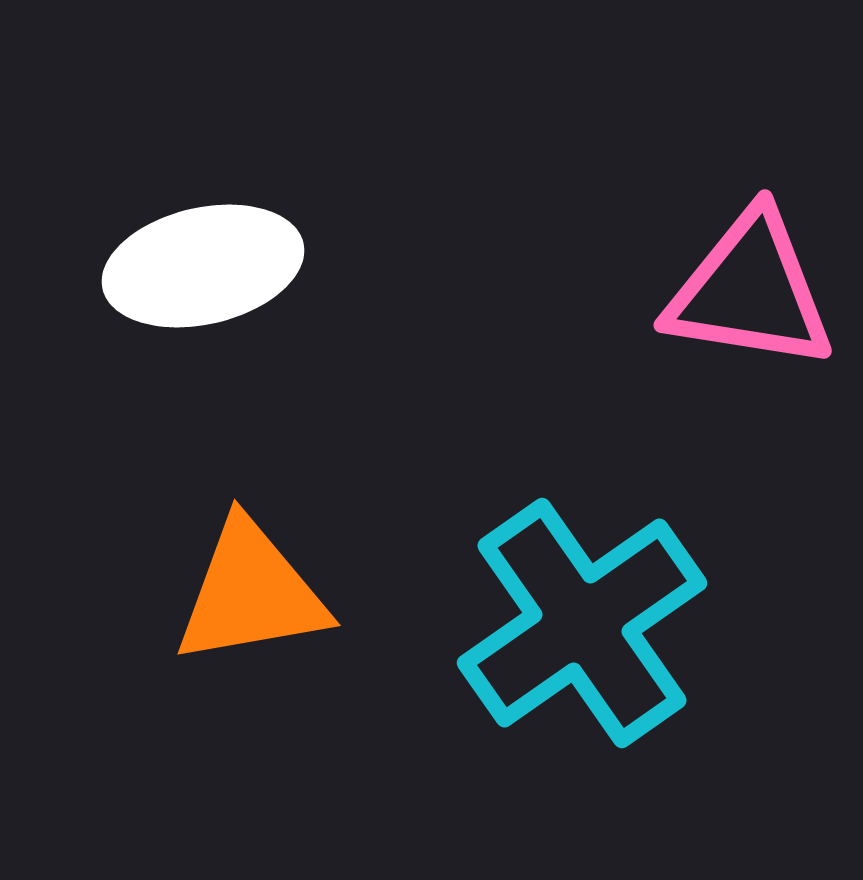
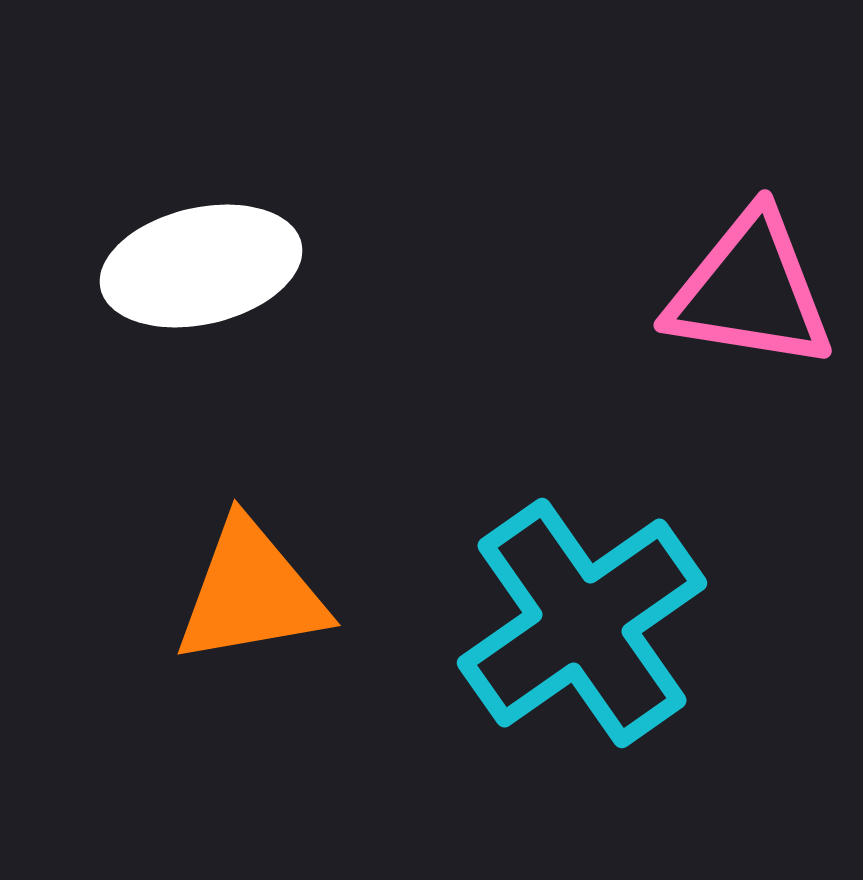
white ellipse: moved 2 px left
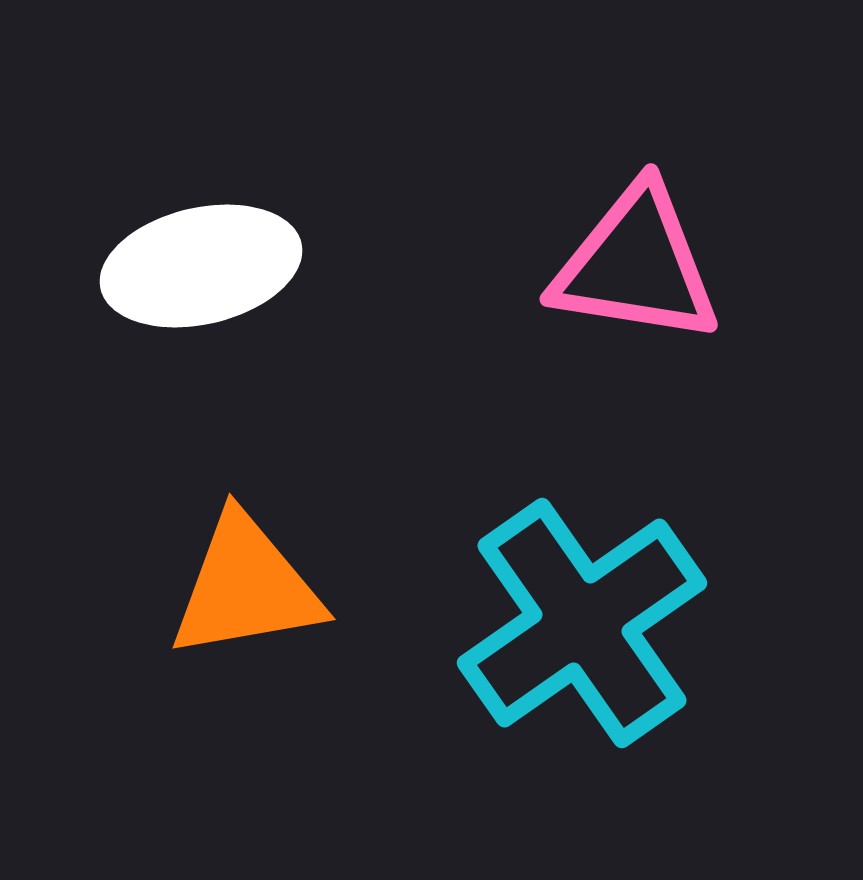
pink triangle: moved 114 px left, 26 px up
orange triangle: moved 5 px left, 6 px up
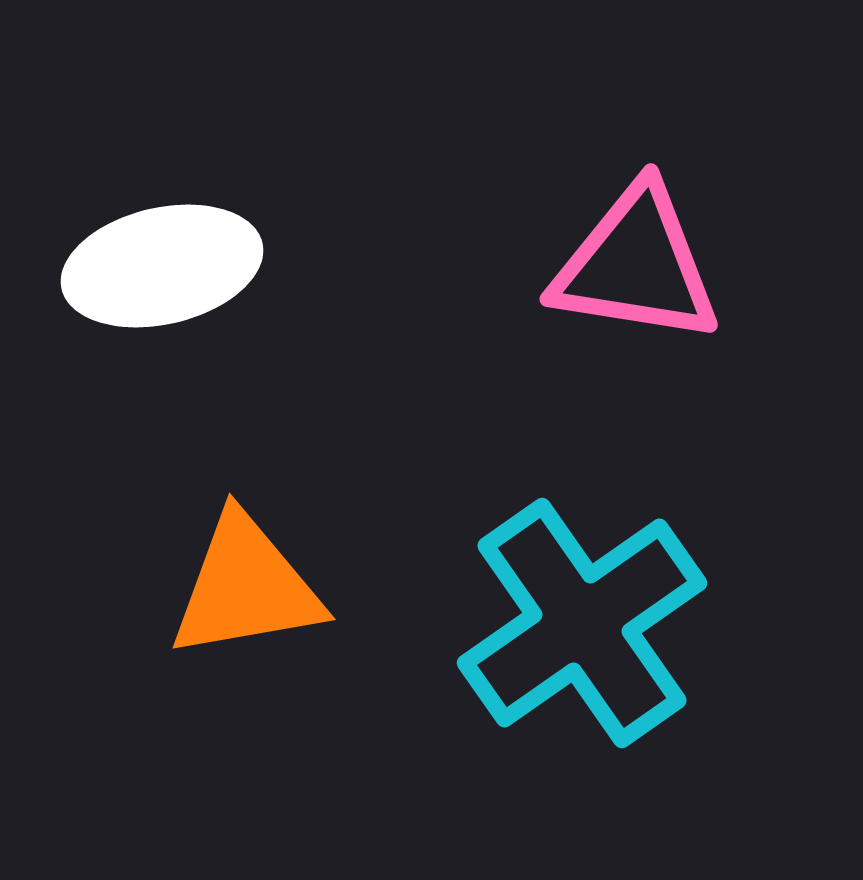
white ellipse: moved 39 px left
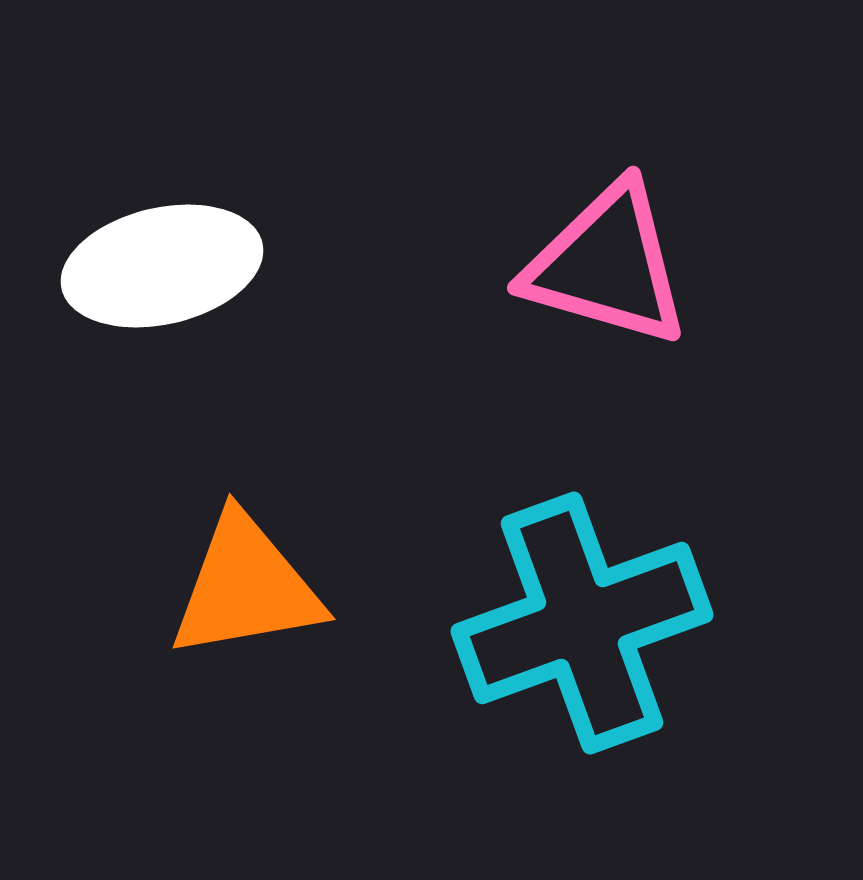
pink triangle: moved 29 px left; rotated 7 degrees clockwise
cyan cross: rotated 15 degrees clockwise
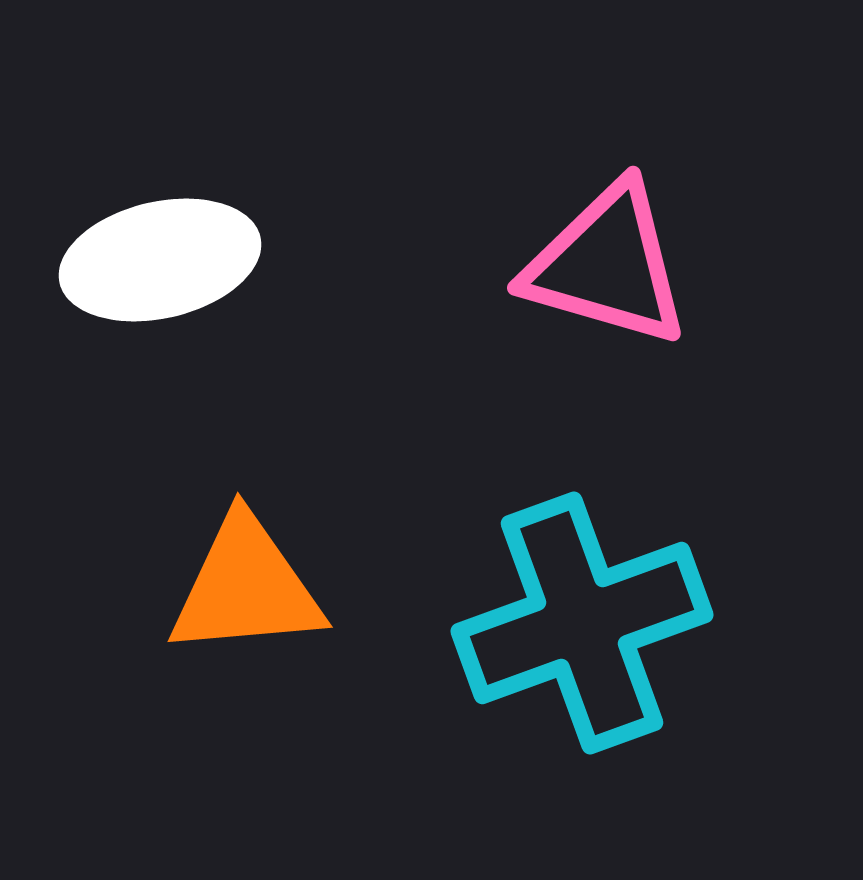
white ellipse: moved 2 px left, 6 px up
orange triangle: rotated 5 degrees clockwise
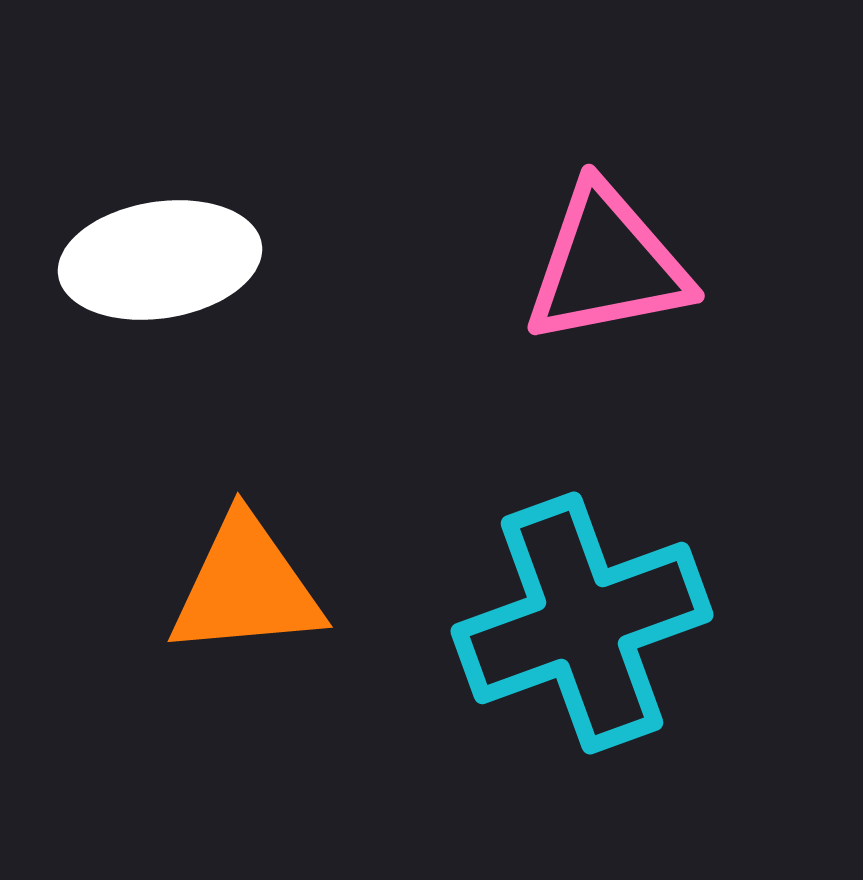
white ellipse: rotated 4 degrees clockwise
pink triangle: rotated 27 degrees counterclockwise
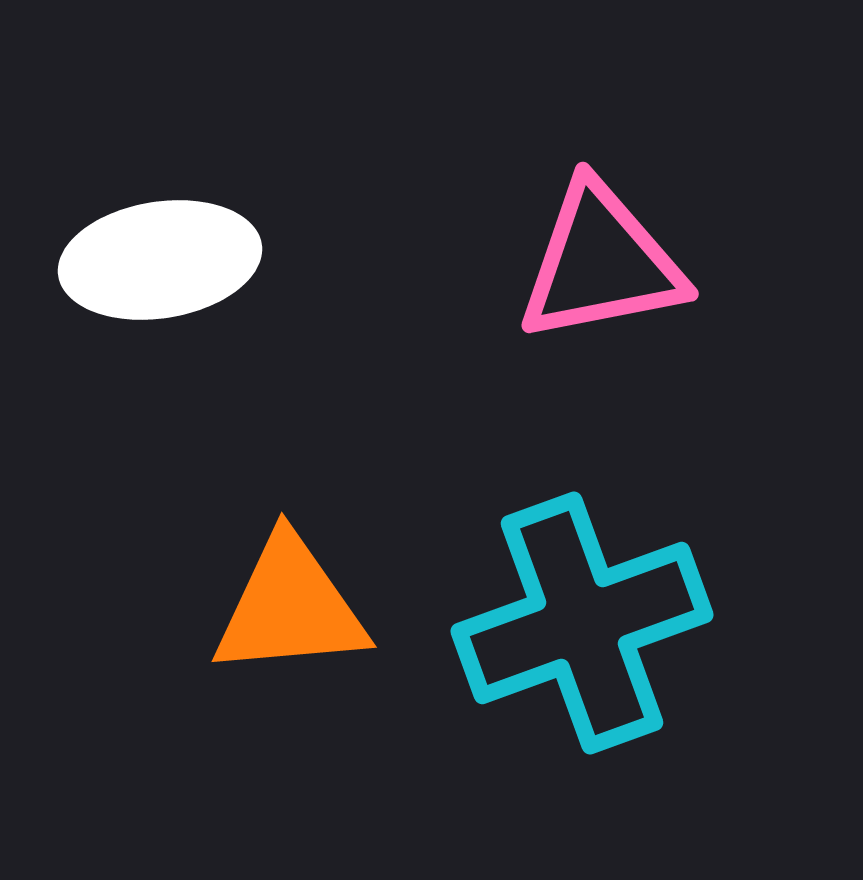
pink triangle: moved 6 px left, 2 px up
orange triangle: moved 44 px right, 20 px down
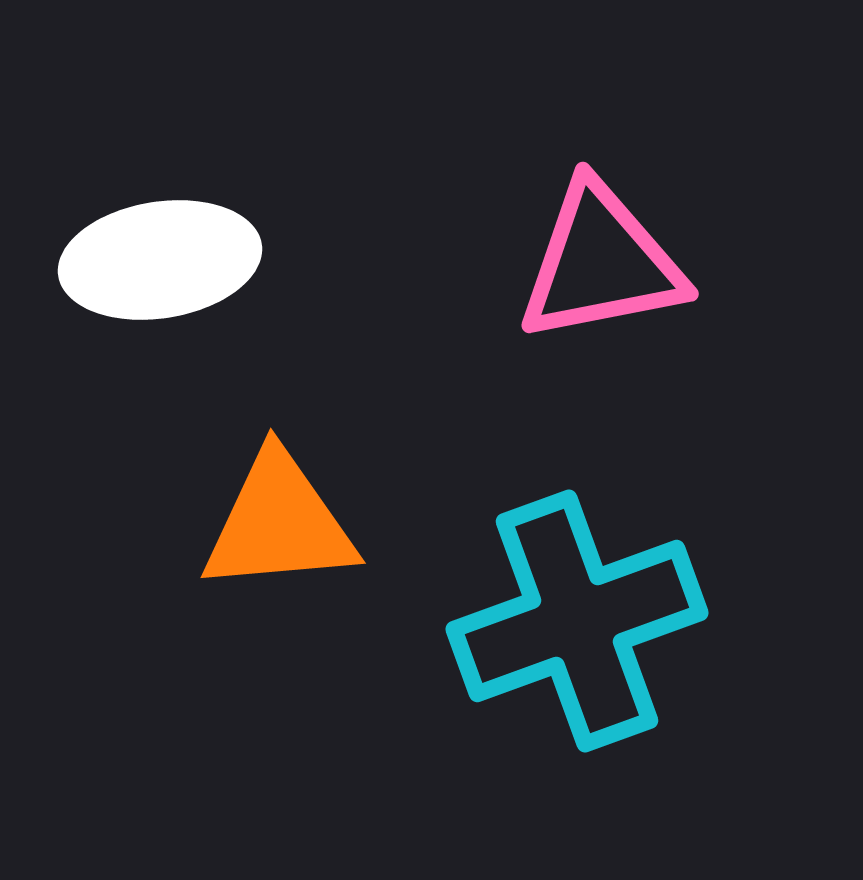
orange triangle: moved 11 px left, 84 px up
cyan cross: moved 5 px left, 2 px up
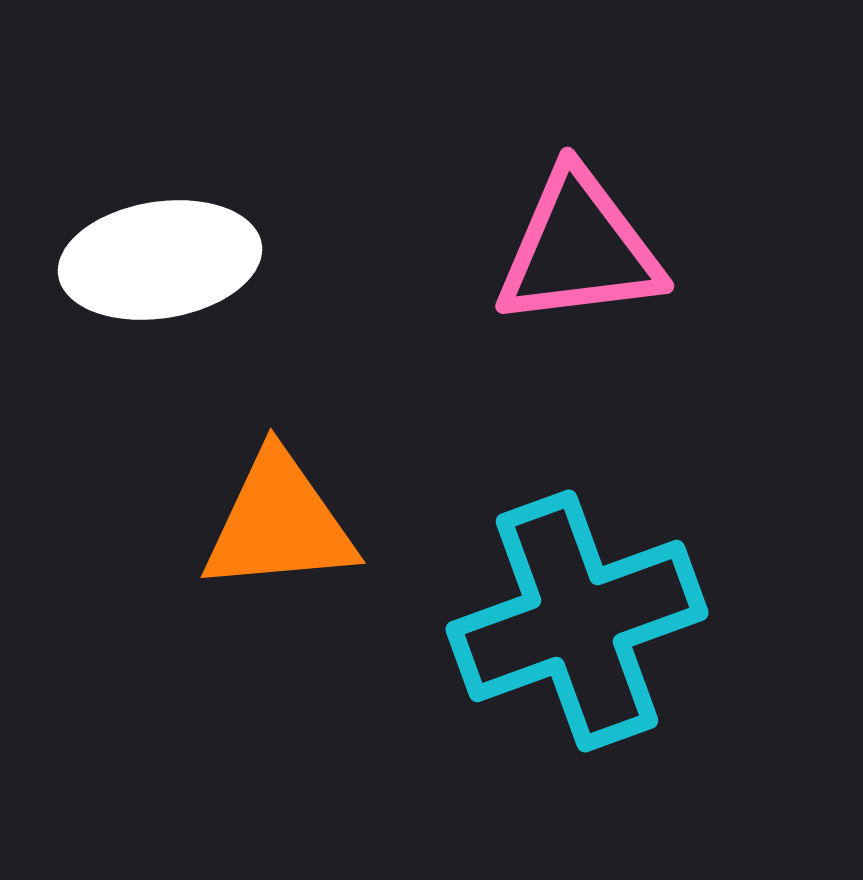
pink triangle: moved 22 px left, 14 px up; rotated 4 degrees clockwise
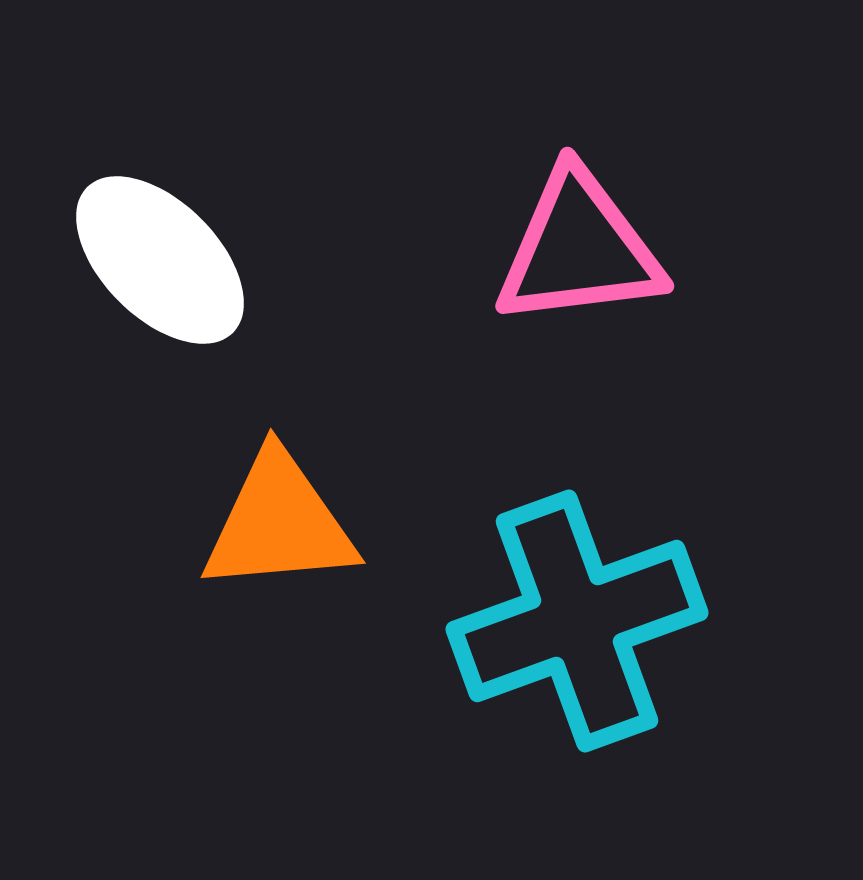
white ellipse: rotated 54 degrees clockwise
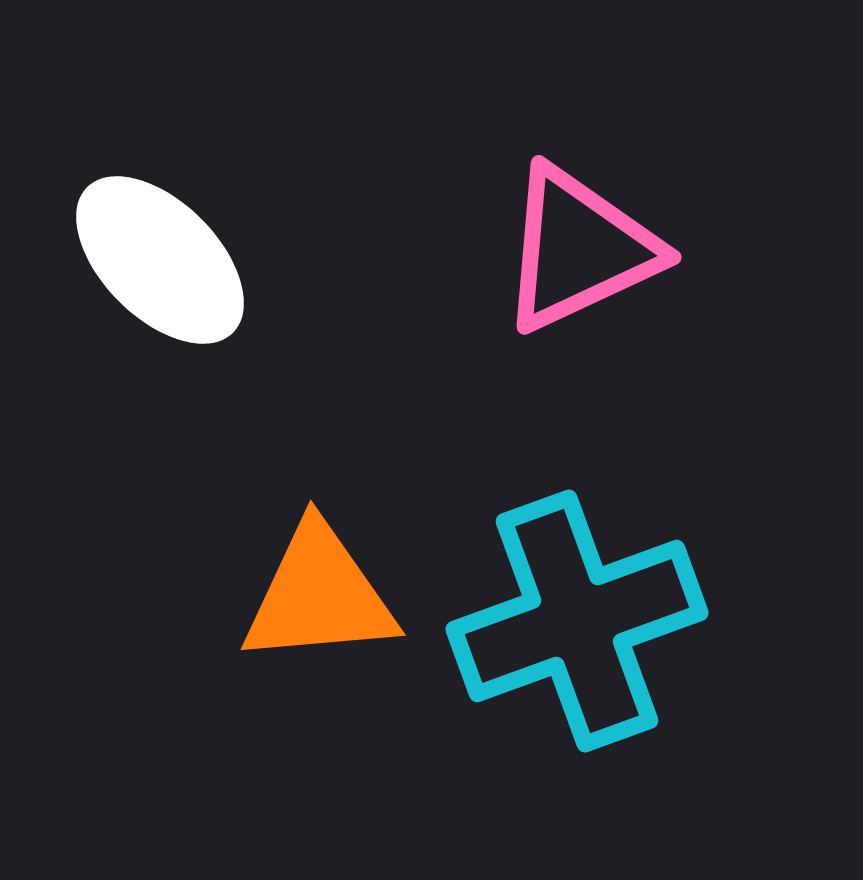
pink triangle: rotated 18 degrees counterclockwise
orange triangle: moved 40 px right, 72 px down
